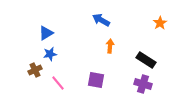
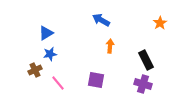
black rectangle: rotated 30 degrees clockwise
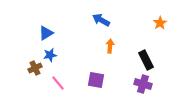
blue star: moved 1 px down
brown cross: moved 2 px up
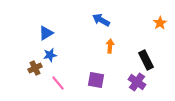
purple cross: moved 6 px left, 2 px up; rotated 18 degrees clockwise
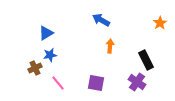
purple square: moved 3 px down
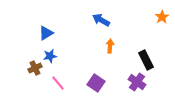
orange star: moved 2 px right, 6 px up
blue star: moved 1 px down
purple square: rotated 24 degrees clockwise
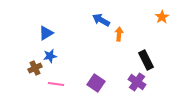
orange arrow: moved 9 px right, 12 px up
pink line: moved 2 px left, 1 px down; rotated 42 degrees counterclockwise
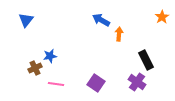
blue triangle: moved 20 px left, 13 px up; rotated 21 degrees counterclockwise
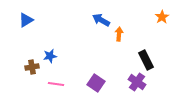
blue triangle: rotated 21 degrees clockwise
brown cross: moved 3 px left, 1 px up; rotated 16 degrees clockwise
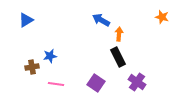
orange star: rotated 24 degrees counterclockwise
black rectangle: moved 28 px left, 3 px up
